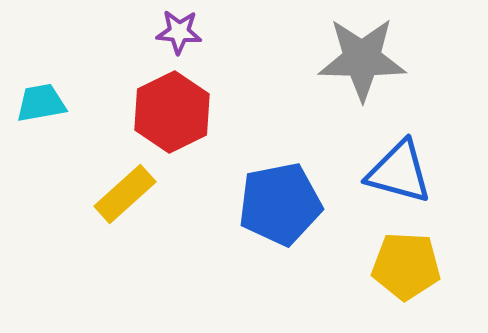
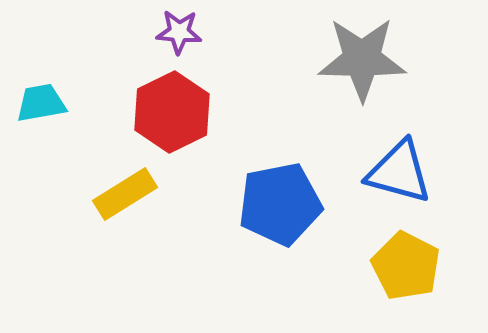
yellow rectangle: rotated 10 degrees clockwise
yellow pentagon: rotated 24 degrees clockwise
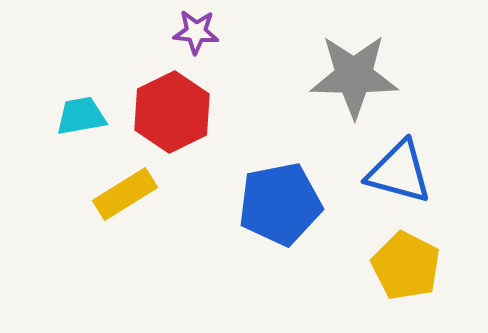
purple star: moved 17 px right
gray star: moved 8 px left, 17 px down
cyan trapezoid: moved 40 px right, 13 px down
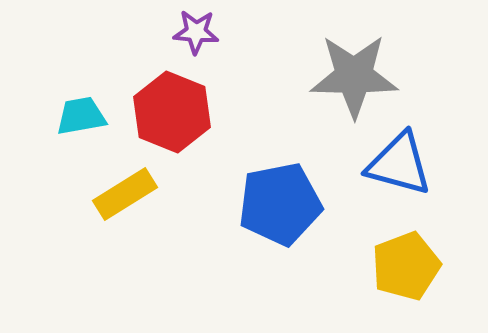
red hexagon: rotated 12 degrees counterclockwise
blue triangle: moved 8 px up
yellow pentagon: rotated 24 degrees clockwise
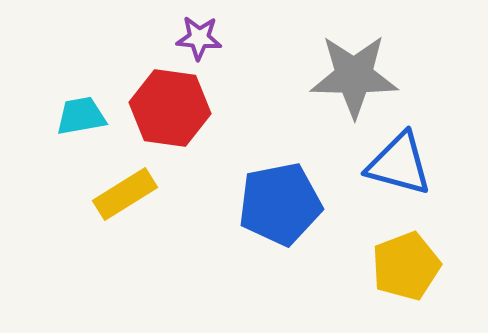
purple star: moved 3 px right, 6 px down
red hexagon: moved 2 px left, 4 px up; rotated 14 degrees counterclockwise
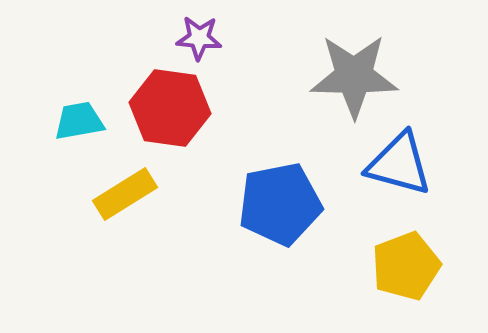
cyan trapezoid: moved 2 px left, 5 px down
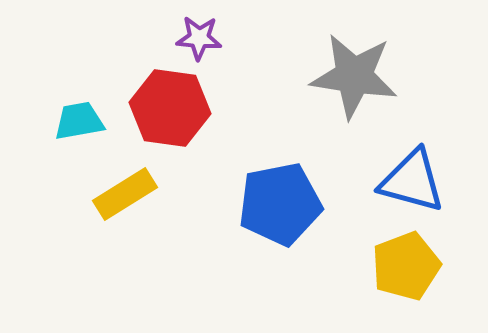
gray star: rotated 8 degrees clockwise
blue triangle: moved 13 px right, 17 px down
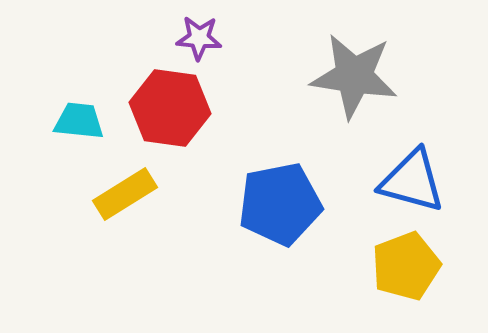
cyan trapezoid: rotated 16 degrees clockwise
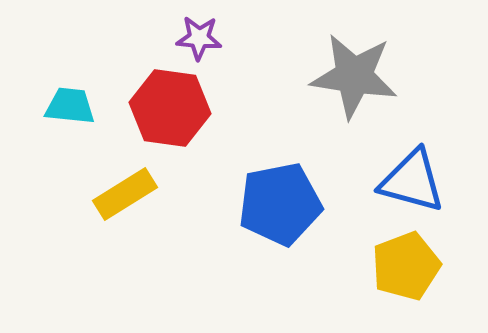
cyan trapezoid: moved 9 px left, 15 px up
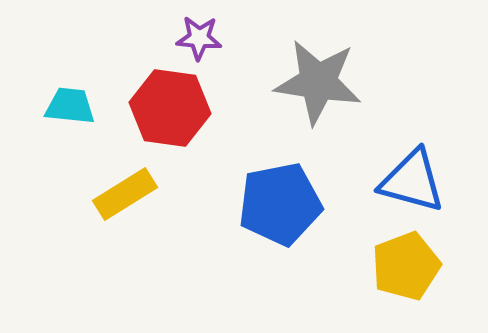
gray star: moved 36 px left, 6 px down
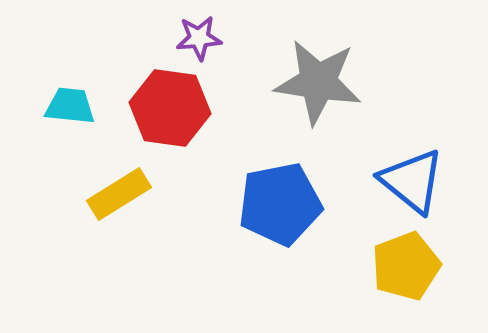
purple star: rotated 9 degrees counterclockwise
blue triangle: rotated 24 degrees clockwise
yellow rectangle: moved 6 px left
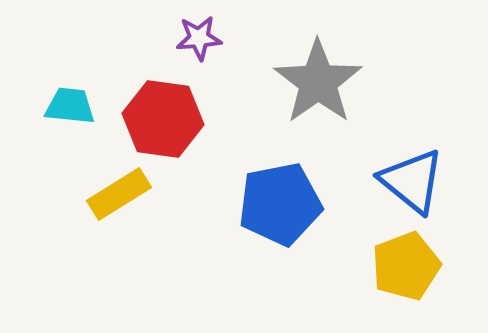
gray star: rotated 28 degrees clockwise
red hexagon: moved 7 px left, 11 px down
